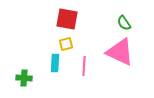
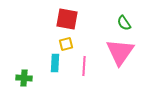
pink triangle: rotated 40 degrees clockwise
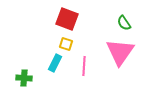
red square: rotated 10 degrees clockwise
yellow square: rotated 32 degrees clockwise
cyan rectangle: rotated 24 degrees clockwise
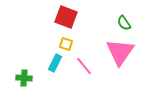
red square: moved 1 px left, 2 px up
pink line: rotated 42 degrees counterclockwise
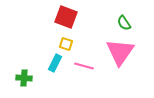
pink line: rotated 36 degrees counterclockwise
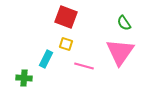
cyan rectangle: moved 9 px left, 4 px up
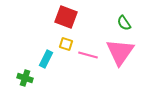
pink line: moved 4 px right, 11 px up
green cross: moved 1 px right; rotated 14 degrees clockwise
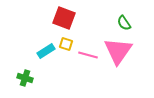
red square: moved 2 px left, 1 px down
pink triangle: moved 2 px left, 1 px up
cyan rectangle: moved 8 px up; rotated 30 degrees clockwise
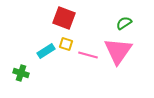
green semicircle: rotated 91 degrees clockwise
green cross: moved 4 px left, 5 px up
